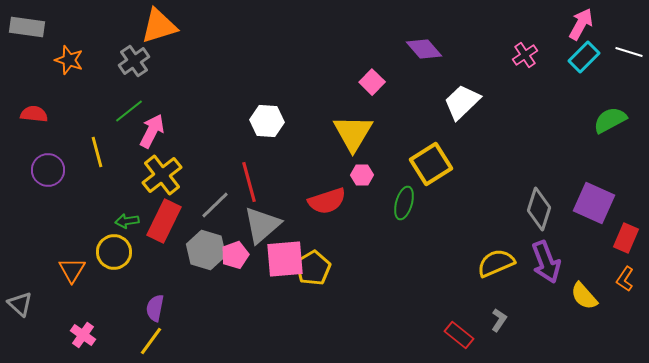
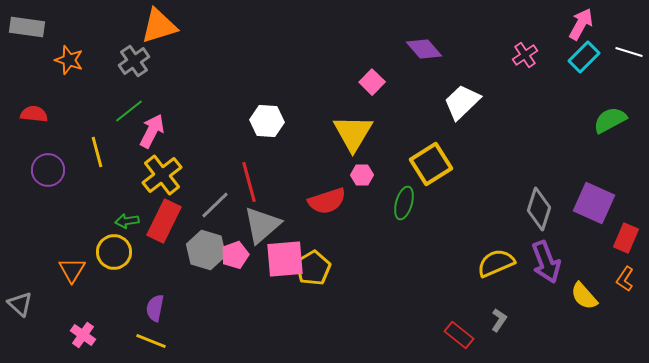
yellow line at (151, 341): rotated 76 degrees clockwise
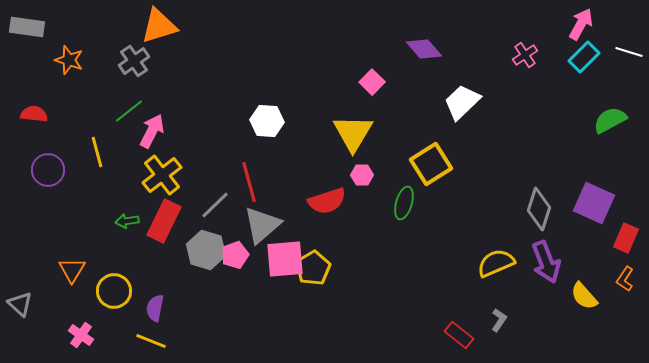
yellow circle at (114, 252): moved 39 px down
pink cross at (83, 335): moved 2 px left
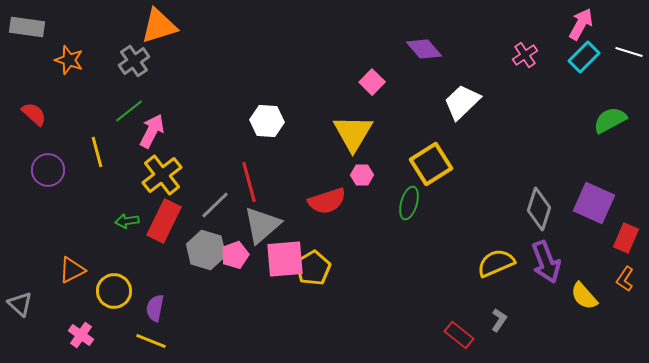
red semicircle at (34, 114): rotated 36 degrees clockwise
green ellipse at (404, 203): moved 5 px right
orange triangle at (72, 270): rotated 32 degrees clockwise
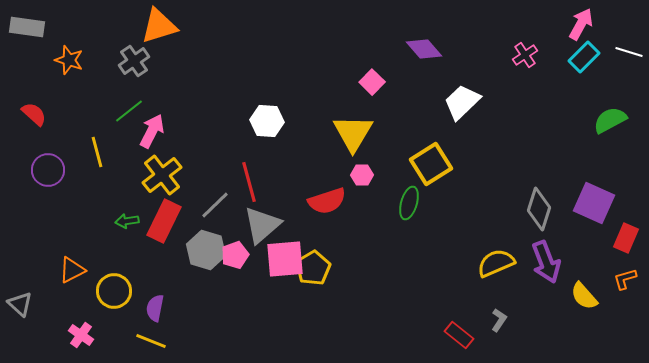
orange L-shape at (625, 279): rotated 40 degrees clockwise
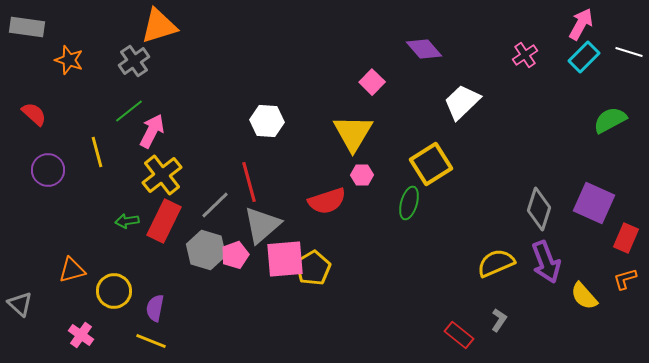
orange triangle at (72, 270): rotated 12 degrees clockwise
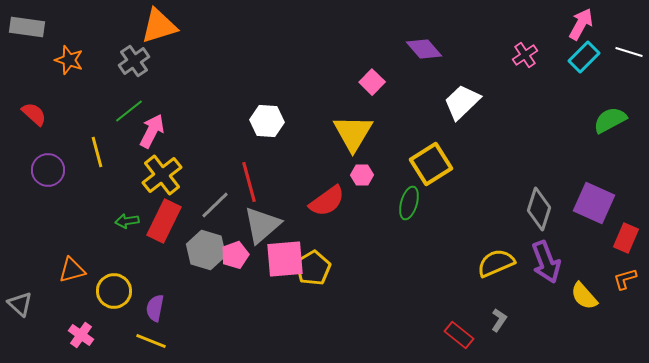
red semicircle at (327, 201): rotated 18 degrees counterclockwise
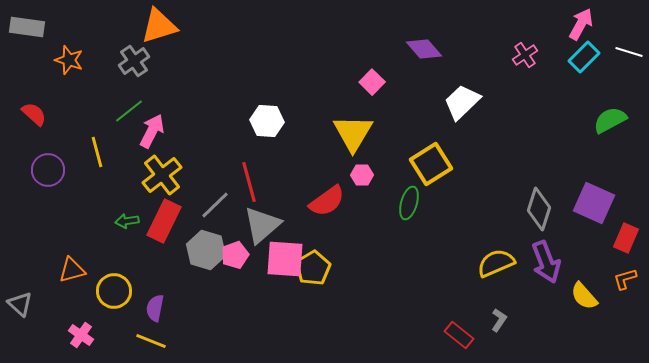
pink square at (285, 259): rotated 9 degrees clockwise
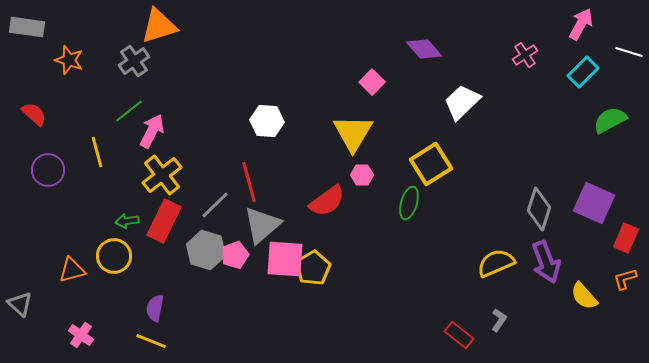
cyan rectangle at (584, 57): moved 1 px left, 15 px down
yellow circle at (114, 291): moved 35 px up
